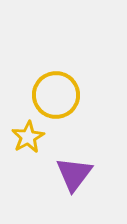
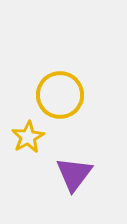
yellow circle: moved 4 px right
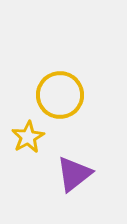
purple triangle: rotated 15 degrees clockwise
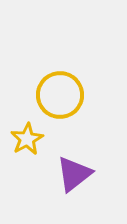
yellow star: moved 1 px left, 2 px down
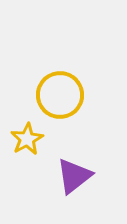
purple triangle: moved 2 px down
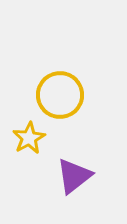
yellow star: moved 2 px right, 1 px up
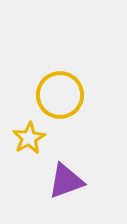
purple triangle: moved 8 px left, 5 px down; rotated 18 degrees clockwise
